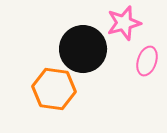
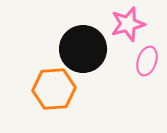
pink star: moved 4 px right, 1 px down
orange hexagon: rotated 12 degrees counterclockwise
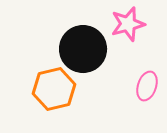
pink ellipse: moved 25 px down
orange hexagon: rotated 9 degrees counterclockwise
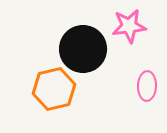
pink star: moved 1 px right, 2 px down; rotated 8 degrees clockwise
pink ellipse: rotated 16 degrees counterclockwise
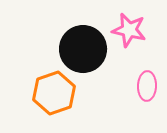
pink star: moved 4 px down; rotated 20 degrees clockwise
orange hexagon: moved 4 px down; rotated 6 degrees counterclockwise
